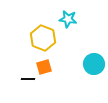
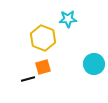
cyan star: rotated 12 degrees counterclockwise
orange square: moved 1 px left
black line: rotated 16 degrees counterclockwise
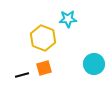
orange square: moved 1 px right, 1 px down
black line: moved 6 px left, 4 px up
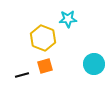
orange square: moved 1 px right, 2 px up
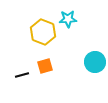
yellow hexagon: moved 6 px up
cyan circle: moved 1 px right, 2 px up
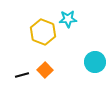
orange square: moved 4 px down; rotated 28 degrees counterclockwise
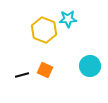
yellow hexagon: moved 1 px right, 2 px up
cyan circle: moved 5 px left, 4 px down
orange square: rotated 21 degrees counterclockwise
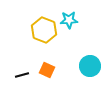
cyan star: moved 1 px right, 1 px down
orange square: moved 2 px right
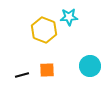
cyan star: moved 3 px up
orange square: rotated 28 degrees counterclockwise
